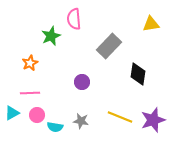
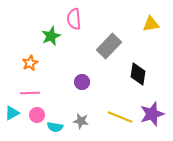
purple star: moved 1 px left, 6 px up
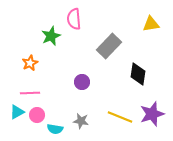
cyan triangle: moved 5 px right, 1 px up
cyan semicircle: moved 2 px down
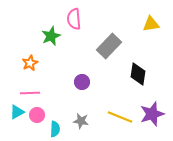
cyan semicircle: rotated 98 degrees counterclockwise
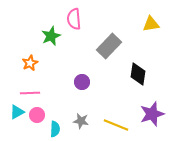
yellow line: moved 4 px left, 8 px down
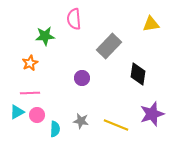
green star: moved 6 px left; rotated 18 degrees clockwise
purple circle: moved 4 px up
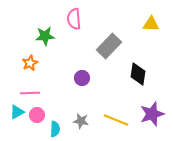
yellow triangle: rotated 12 degrees clockwise
yellow line: moved 5 px up
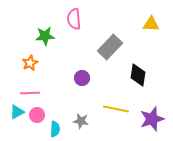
gray rectangle: moved 1 px right, 1 px down
black diamond: moved 1 px down
purple star: moved 5 px down
yellow line: moved 11 px up; rotated 10 degrees counterclockwise
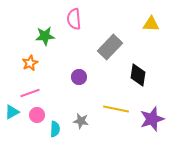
purple circle: moved 3 px left, 1 px up
pink line: rotated 18 degrees counterclockwise
cyan triangle: moved 5 px left
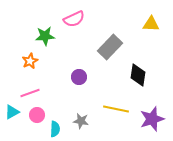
pink semicircle: rotated 110 degrees counterclockwise
orange star: moved 2 px up
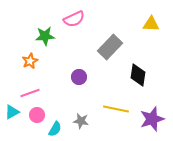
cyan semicircle: rotated 28 degrees clockwise
